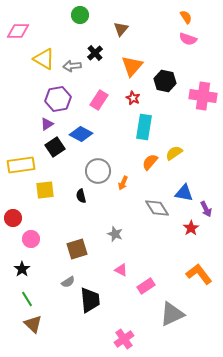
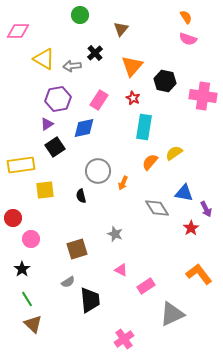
blue diamond at (81, 134): moved 3 px right, 6 px up; rotated 40 degrees counterclockwise
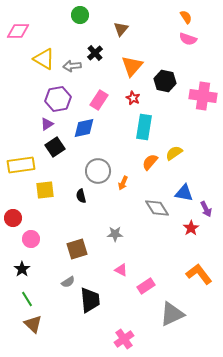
gray star at (115, 234): rotated 21 degrees counterclockwise
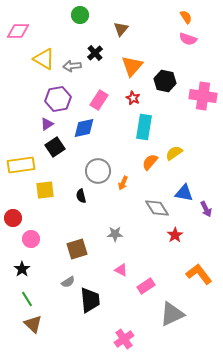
red star at (191, 228): moved 16 px left, 7 px down
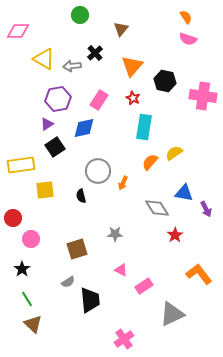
pink rectangle at (146, 286): moved 2 px left
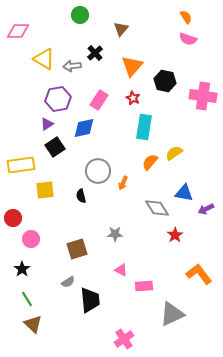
purple arrow at (206, 209): rotated 91 degrees clockwise
pink rectangle at (144, 286): rotated 30 degrees clockwise
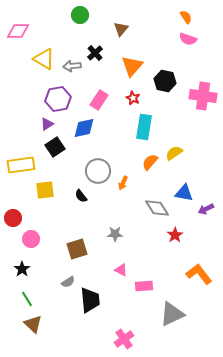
black semicircle at (81, 196): rotated 24 degrees counterclockwise
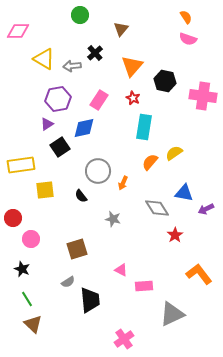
black square at (55, 147): moved 5 px right
gray star at (115, 234): moved 2 px left, 15 px up; rotated 14 degrees clockwise
black star at (22, 269): rotated 14 degrees counterclockwise
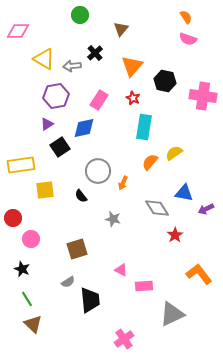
purple hexagon at (58, 99): moved 2 px left, 3 px up
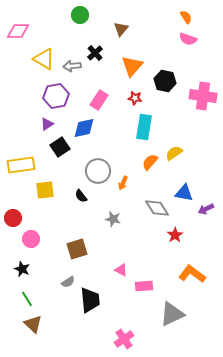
red star at (133, 98): moved 2 px right; rotated 16 degrees counterclockwise
orange L-shape at (199, 274): moved 7 px left; rotated 16 degrees counterclockwise
